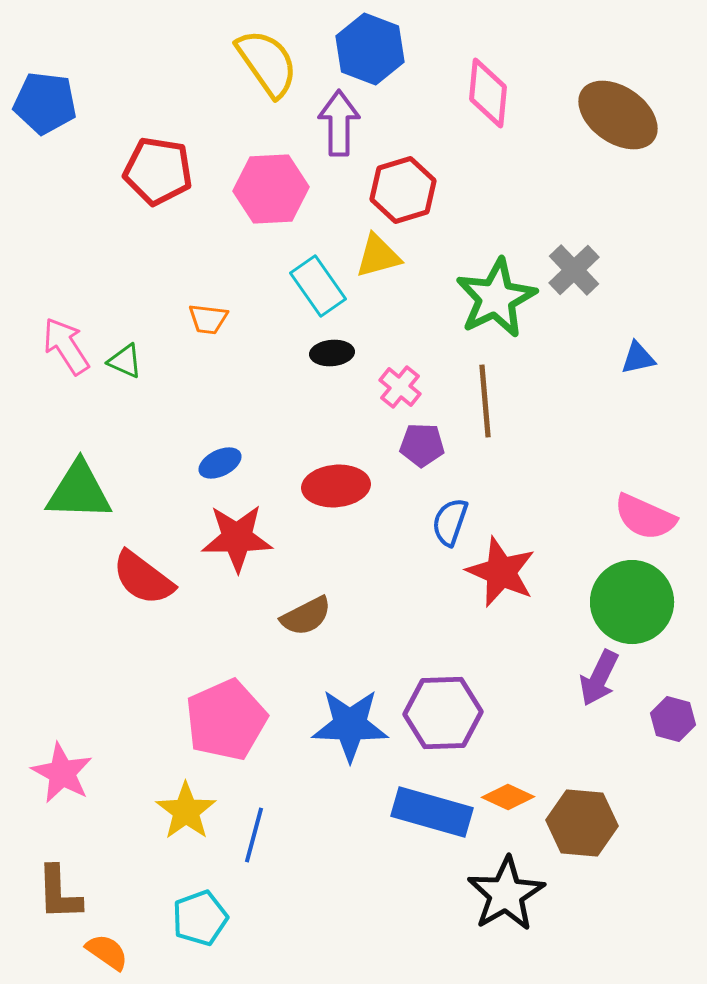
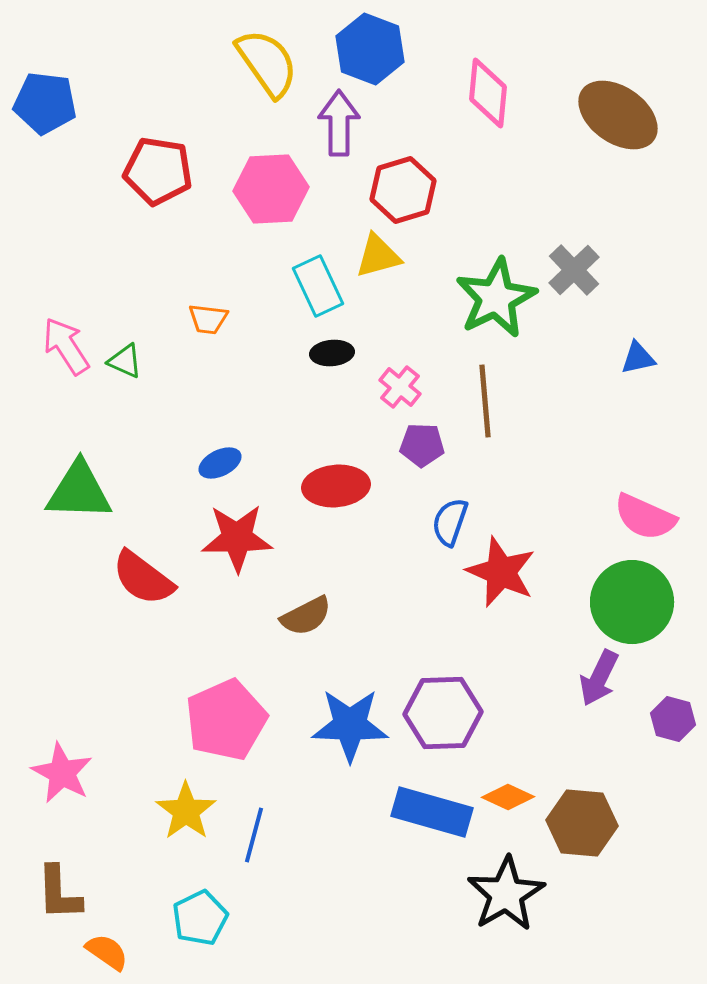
cyan rectangle at (318, 286): rotated 10 degrees clockwise
cyan pentagon at (200, 918): rotated 6 degrees counterclockwise
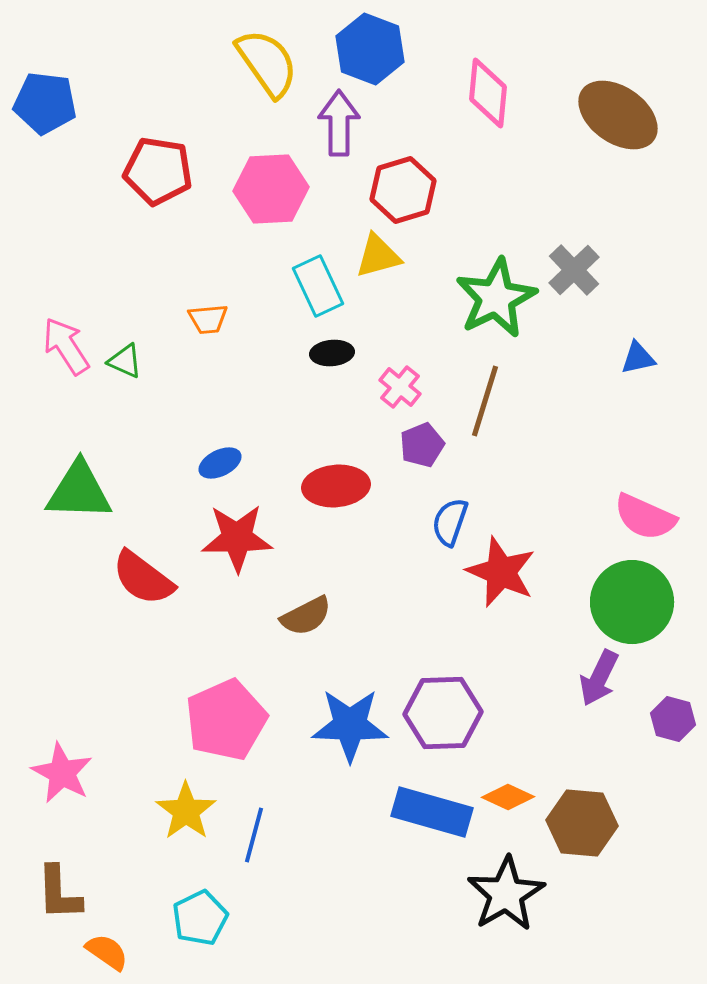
orange trapezoid at (208, 319): rotated 12 degrees counterclockwise
brown line at (485, 401): rotated 22 degrees clockwise
purple pentagon at (422, 445): rotated 24 degrees counterclockwise
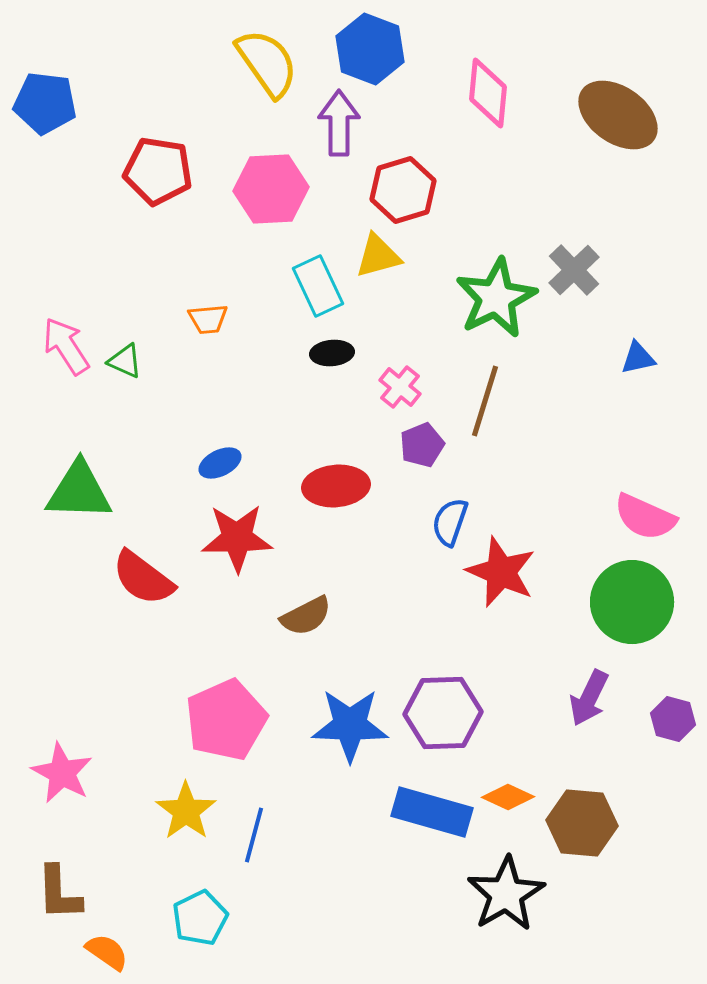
purple arrow at (599, 678): moved 10 px left, 20 px down
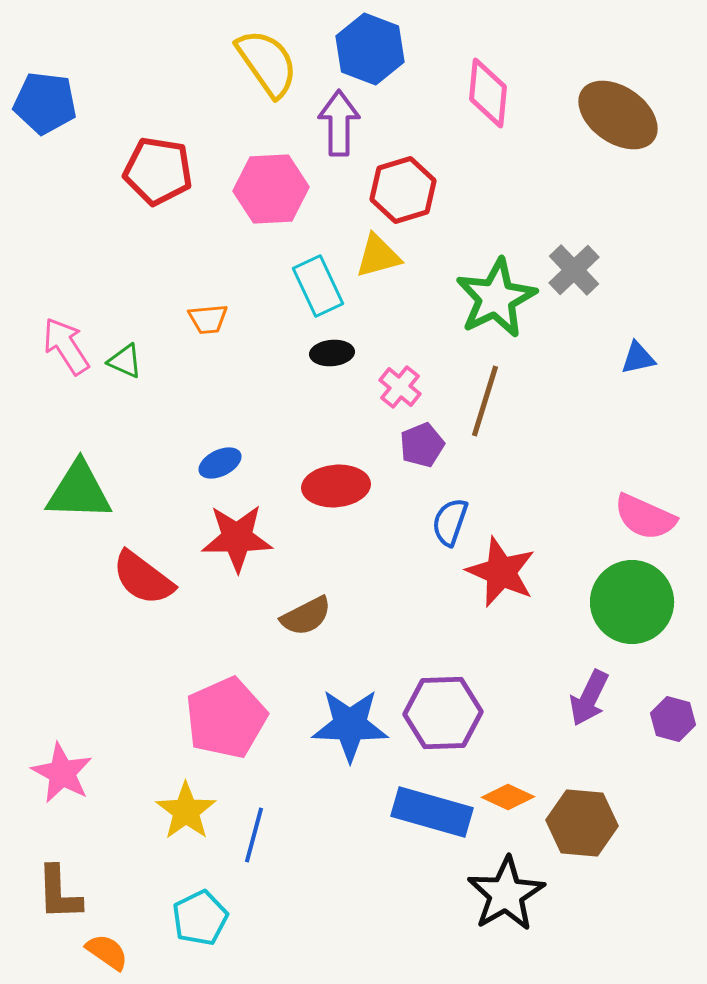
pink pentagon at (226, 720): moved 2 px up
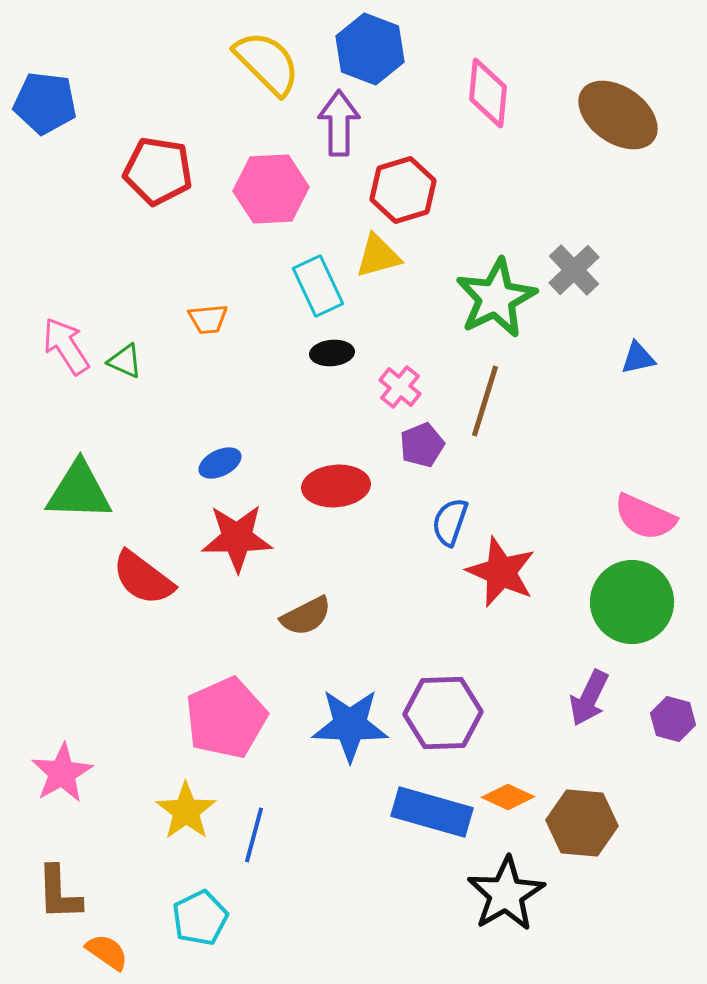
yellow semicircle at (267, 63): rotated 10 degrees counterclockwise
pink star at (62, 773): rotated 14 degrees clockwise
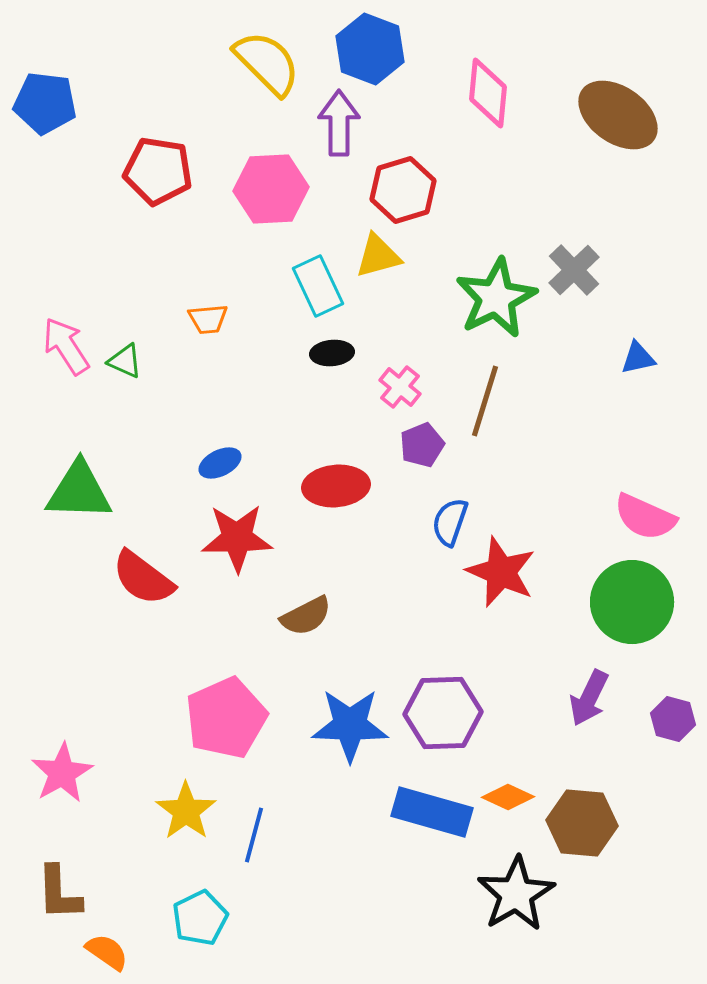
black star at (506, 894): moved 10 px right
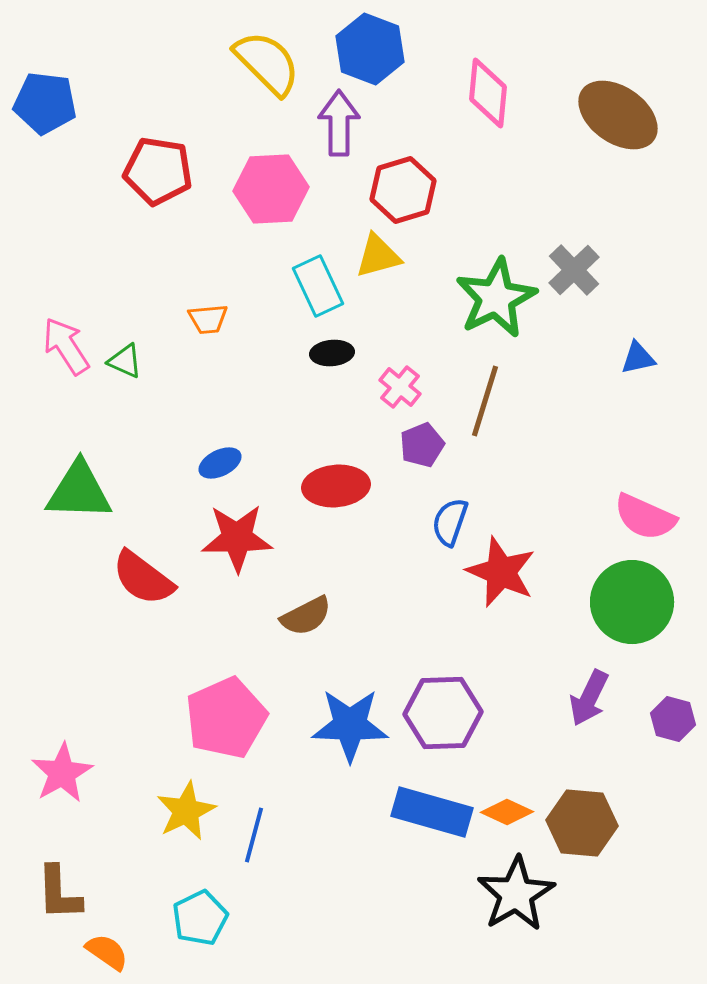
orange diamond at (508, 797): moved 1 px left, 15 px down
yellow star at (186, 811): rotated 10 degrees clockwise
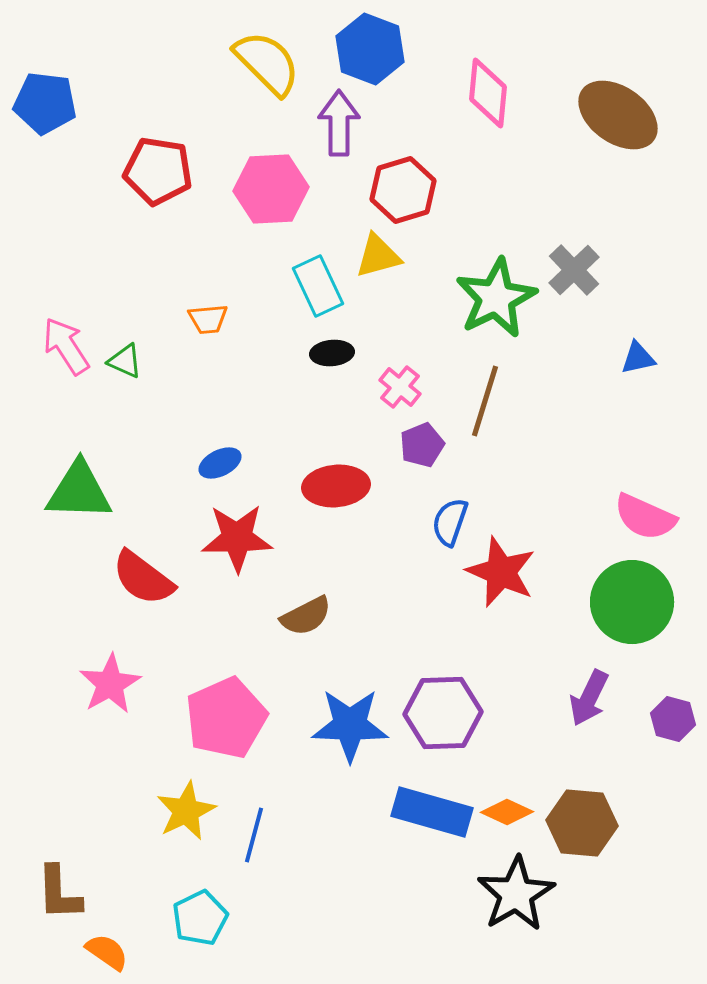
pink star at (62, 773): moved 48 px right, 89 px up
